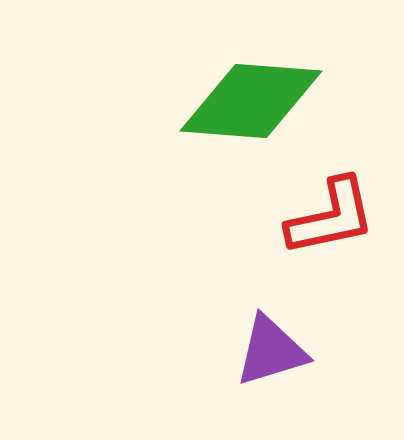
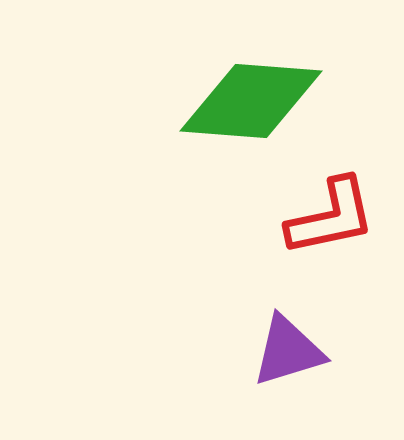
purple triangle: moved 17 px right
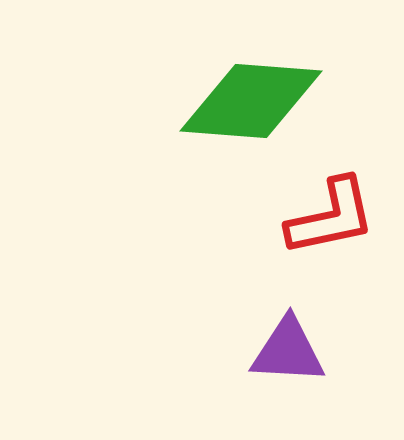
purple triangle: rotated 20 degrees clockwise
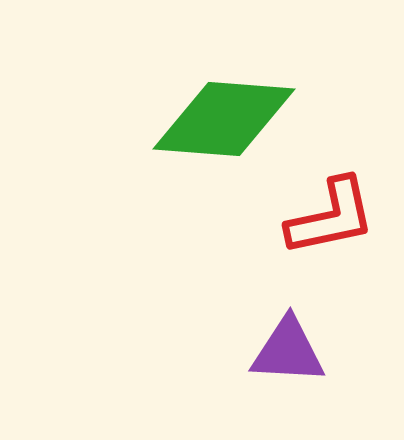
green diamond: moved 27 px left, 18 px down
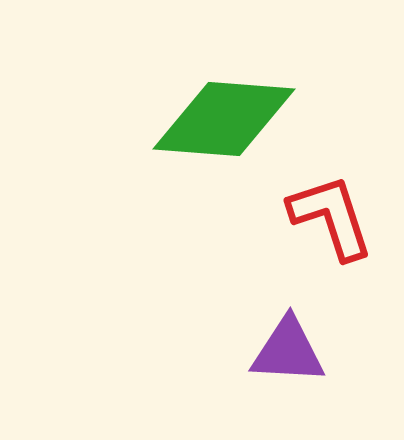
red L-shape: rotated 96 degrees counterclockwise
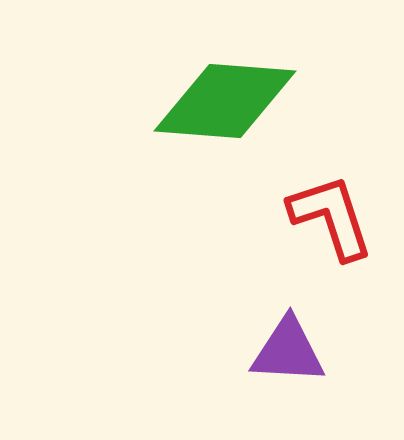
green diamond: moved 1 px right, 18 px up
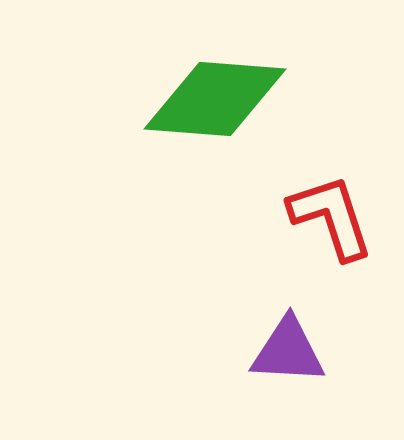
green diamond: moved 10 px left, 2 px up
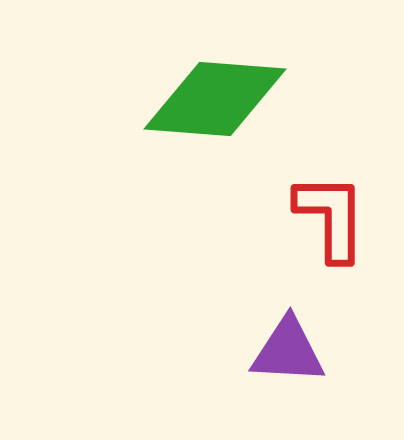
red L-shape: rotated 18 degrees clockwise
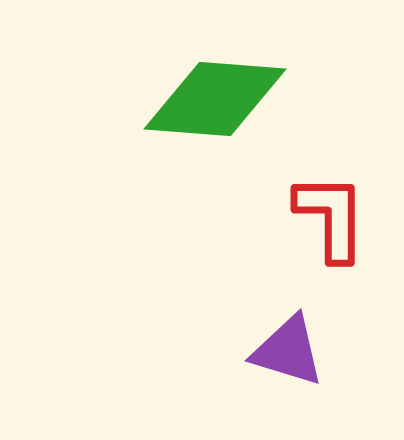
purple triangle: rotated 14 degrees clockwise
